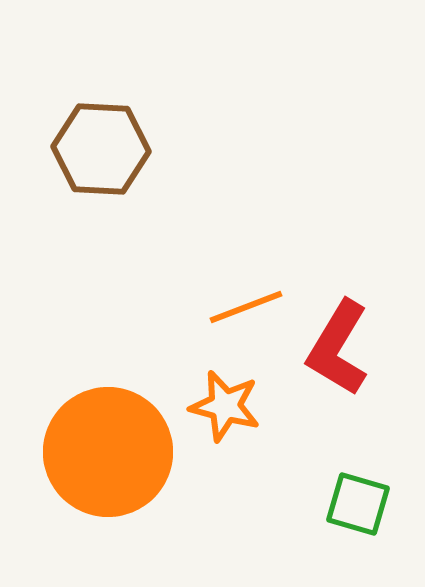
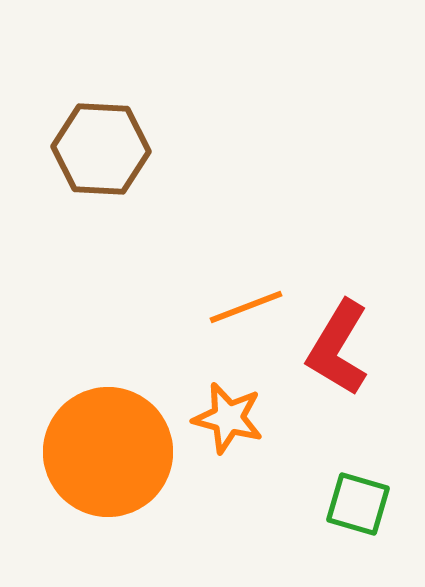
orange star: moved 3 px right, 12 px down
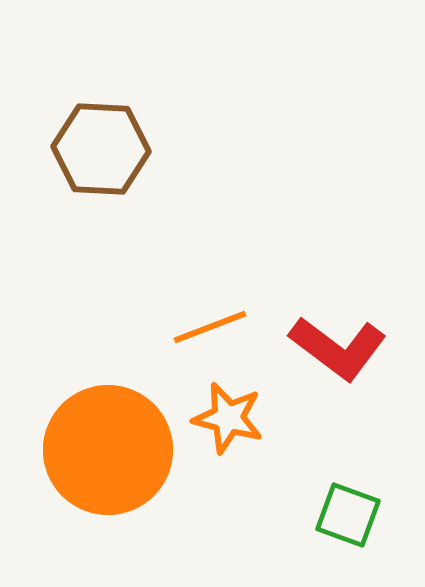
orange line: moved 36 px left, 20 px down
red L-shape: rotated 84 degrees counterclockwise
orange circle: moved 2 px up
green square: moved 10 px left, 11 px down; rotated 4 degrees clockwise
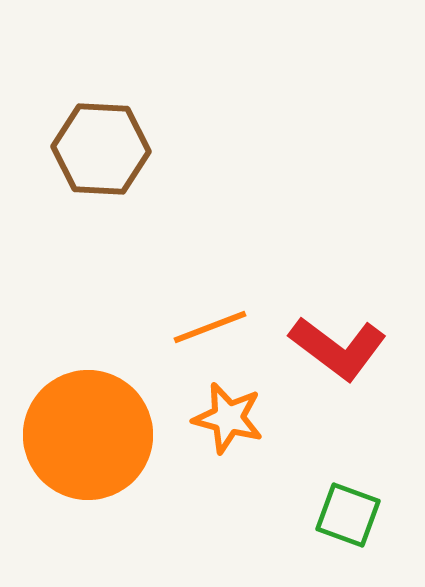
orange circle: moved 20 px left, 15 px up
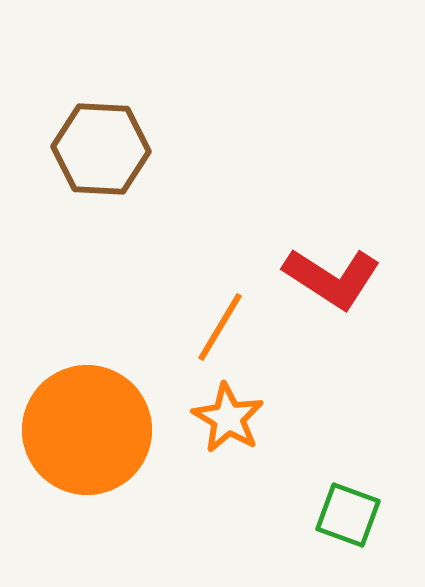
orange line: moved 10 px right; rotated 38 degrees counterclockwise
red L-shape: moved 6 px left, 70 px up; rotated 4 degrees counterclockwise
orange star: rotated 16 degrees clockwise
orange circle: moved 1 px left, 5 px up
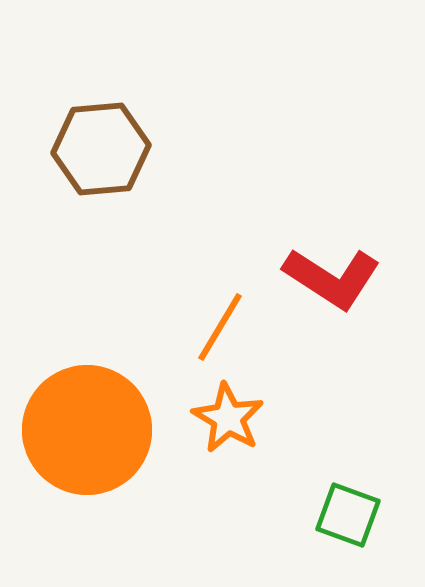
brown hexagon: rotated 8 degrees counterclockwise
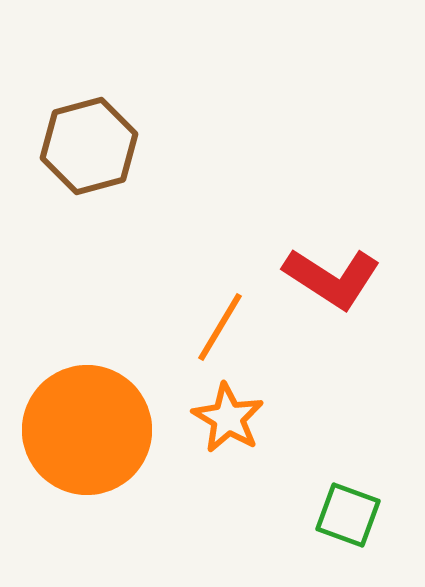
brown hexagon: moved 12 px left, 3 px up; rotated 10 degrees counterclockwise
